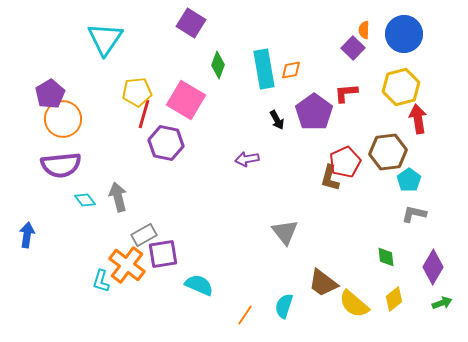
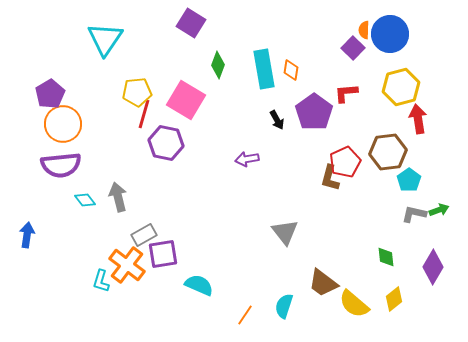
blue circle at (404, 34): moved 14 px left
orange diamond at (291, 70): rotated 70 degrees counterclockwise
orange circle at (63, 119): moved 5 px down
green arrow at (442, 303): moved 3 px left, 93 px up
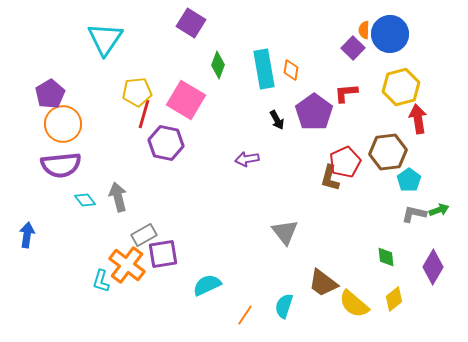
cyan semicircle at (199, 285): moved 8 px right; rotated 48 degrees counterclockwise
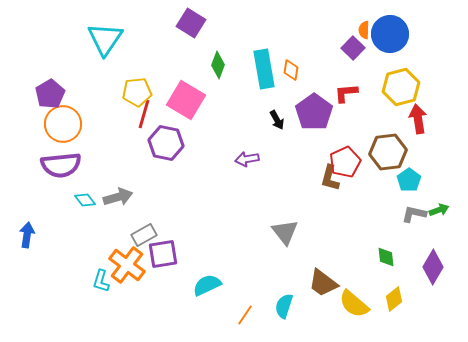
gray arrow at (118, 197): rotated 88 degrees clockwise
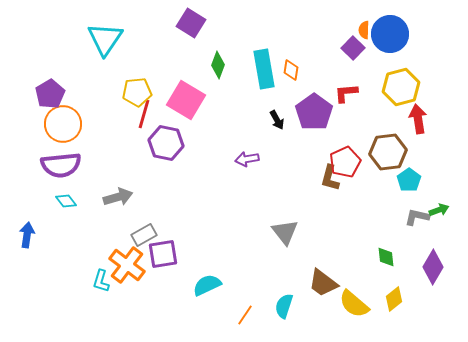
cyan diamond at (85, 200): moved 19 px left, 1 px down
gray L-shape at (414, 214): moved 3 px right, 3 px down
